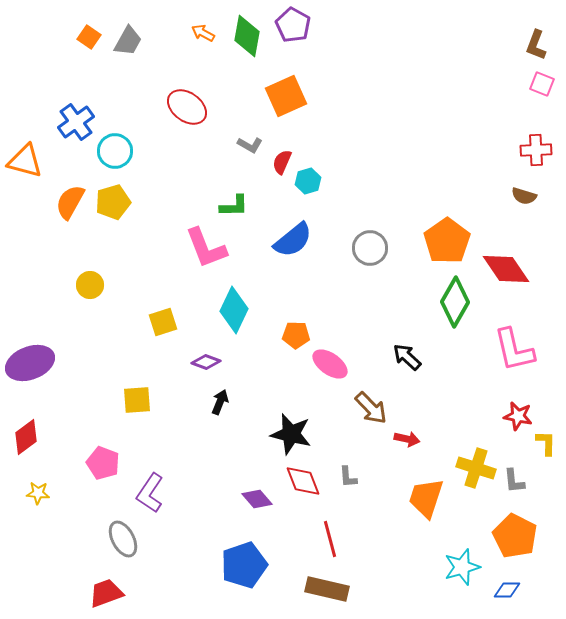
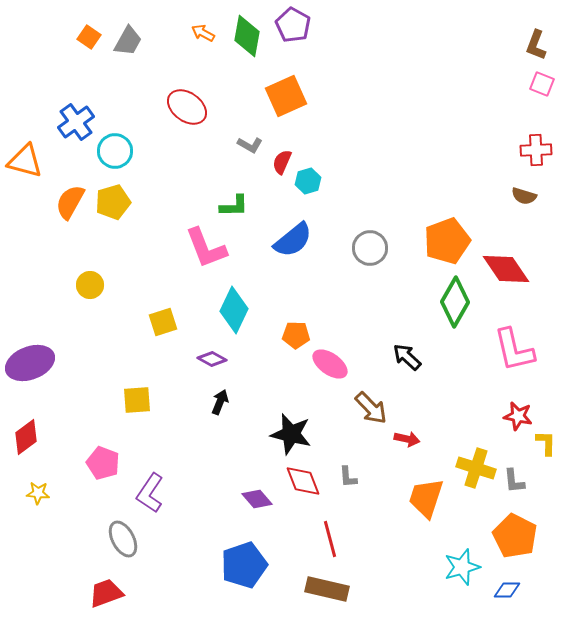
orange pentagon at (447, 241): rotated 15 degrees clockwise
purple diamond at (206, 362): moved 6 px right, 3 px up; rotated 8 degrees clockwise
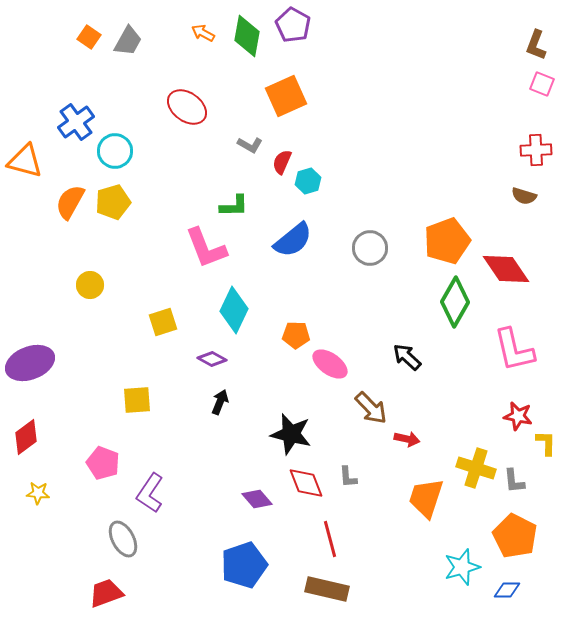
red diamond at (303, 481): moved 3 px right, 2 px down
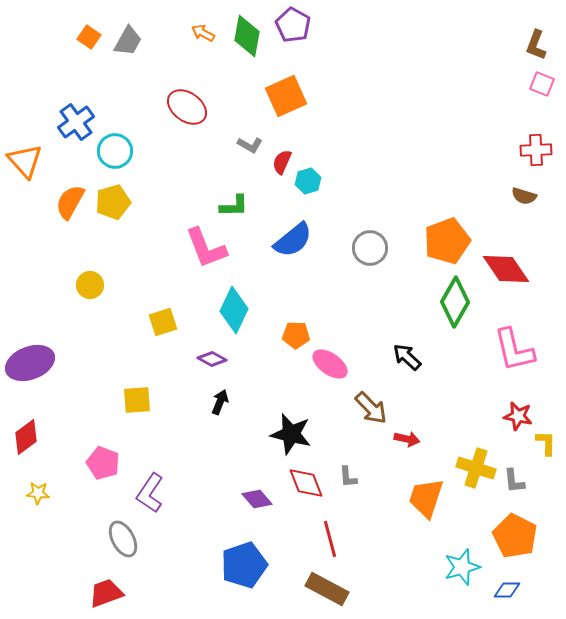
orange triangle at (25, 161): rotated 33 degrees clockwise
brown rectangle at (327, 589): rotated 15 degrees clockwise
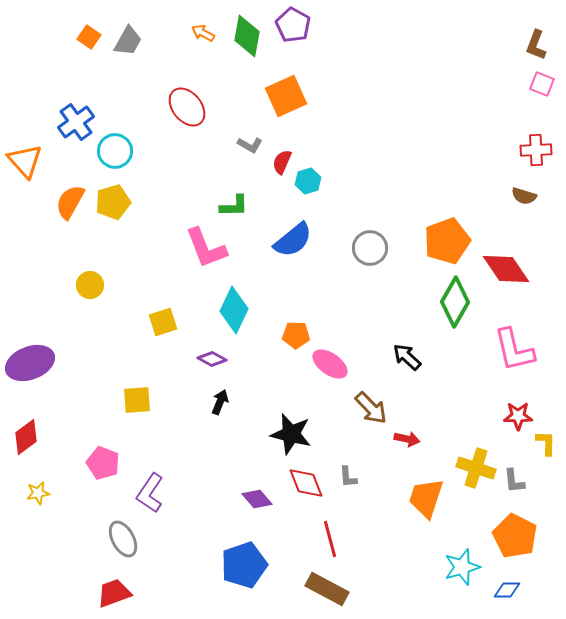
red ellipse at (187, 107): rotated 15 degrees clockwise
red star at (518, 416): rotated 12 degrees counterclockwise
yellow star at (38, 493): rotated 15 degrees counterclockwise
red trapezoid at (106, 593): moved 8 px right
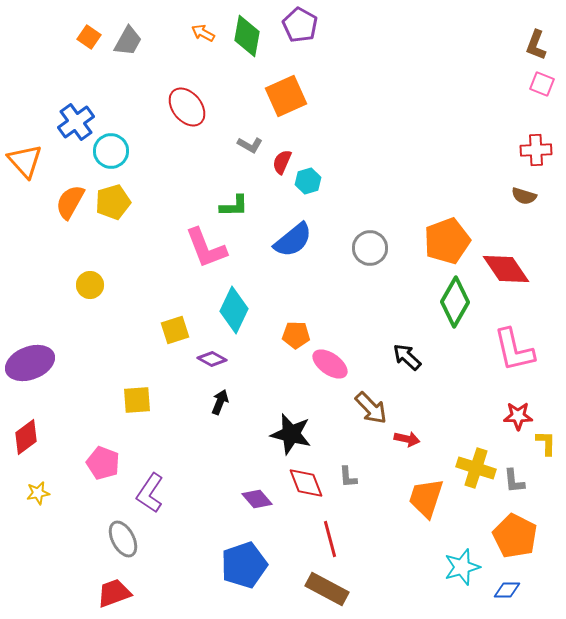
purple pentagon at (293, 25): moved 7 px right
cyan circle at (115, 151): moved 4 px left
yellow square at (163, 322): moved 12 px right, 8 px down
